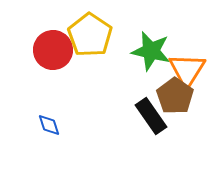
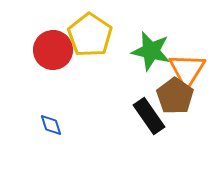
black rectangle: moved 2 px left
blue diamond: moved 2 px right
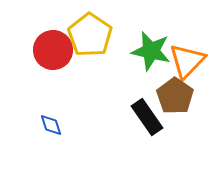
orange triangle: moved 9 px up; rotated 12 degrees clockwise
black rectangle: moved 2 px left, 1 px down
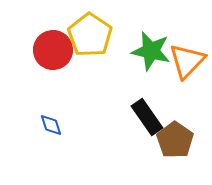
brown pentagon: moved 44 px down
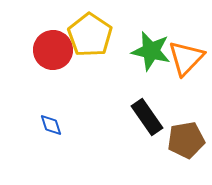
orange triangle: moved 1 px left, 3 px up
brown pentagon: moved 11 px right; rotated 27 degrees clockwise
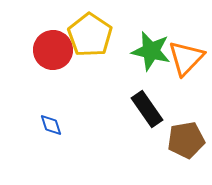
black rectangle: moved 8 px up
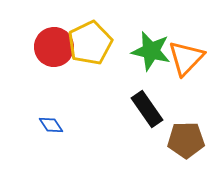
yellow pentagon: moved 8 px down; rotated 12 degrees clockwise
red circle: moved 1 px right, 3 px up
blue diamond: rotated 15 degrees counterclockwise
brown pentagon: rotated 9 degrees clockwise
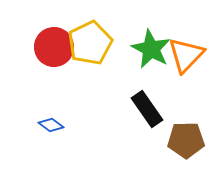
green star: moved 2 px up; rotated 15 degrees clockwise
orange triangle: moved 3 px up
blue diamond: rotated 20 degrees counterclockwise
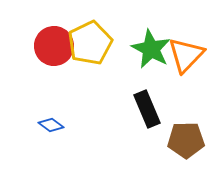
red circle: moved 1 px up
black rectangle: rotated 12 degrees clockwise
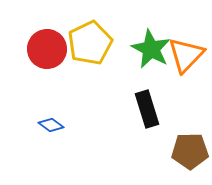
red circle: moved 7 px left, 3 px down
black rectangle: rotated 6 degrees clockwise
brown pentagon: moved 4 px right, 11 px down
